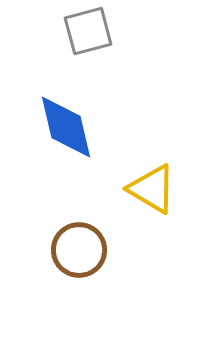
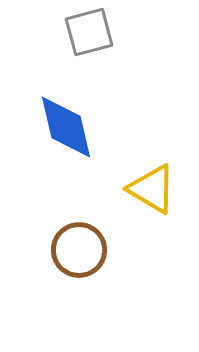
gray square: moved 1 px right, 1 px down
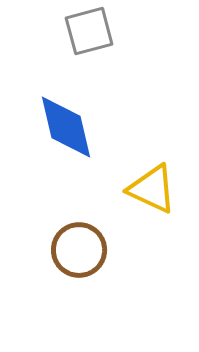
gray square: moved 1 px up
yellow triangle: rotated 6 degrees counterclockwise
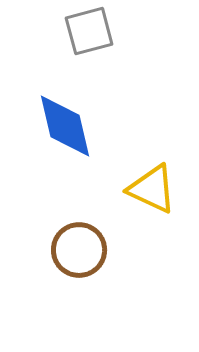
blue diamond: moved 1 px left, 1 px up
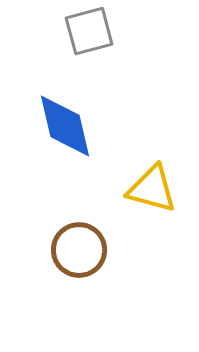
yellow triangle: rotated 10 degrees counterclockwise
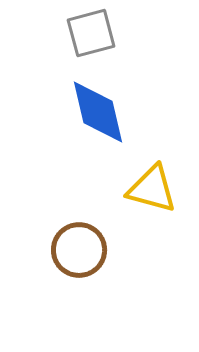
gray square: moved 2 px right, 2 px down
blue diamond: moved 33 px right, 14 px up
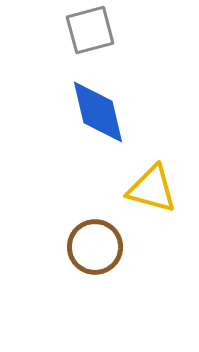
gray square: moved 1 px left, 3 px up
brown circle: moved 16 px right, 3 px up
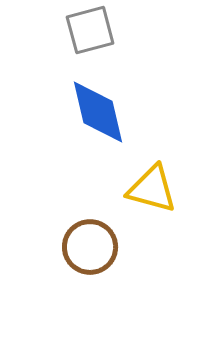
brown circle: moved 5 px left
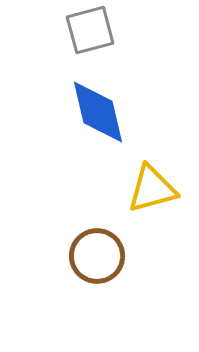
yellow triangle: rotated 30 degrees counterclockwise
brown circle: moved 7 px right, 9 px down
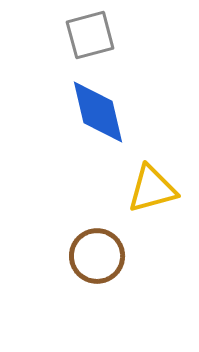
gray square: moved 5 px down
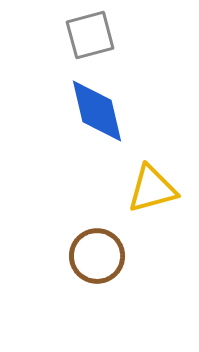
blue diamond: moved 1 px left, 1 px up
